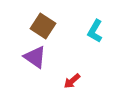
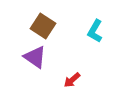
red arrow: moved 1 px up
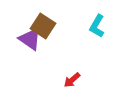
cyan L-shape: moved 2 px right, 5 px up
purple triangle: moved 5 px left, 18 px up
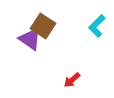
cyan L-shape: rotated 15 degrees clockwise
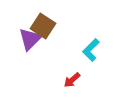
cyan L-shape: moved 6 px left, 24 px down
purple triangle: rotated 40 degrees clockwise
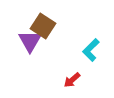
purple triangle: moved 2 px down; rotated 15 degrees counterclockwise
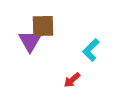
brown square: rotated 35 degrees counterclockwise
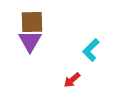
brown square: moved 11 px left, 4 px up
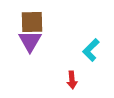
red arrow: rotated 54 degrees counterclockwise
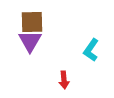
cyan L-shape: rotated 10 degrees counterclockwise
red arrow: moved 8 px left
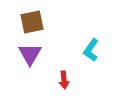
brown square: rotated 10 degrees counterclockwise
purple triangle: moved 13 px down
